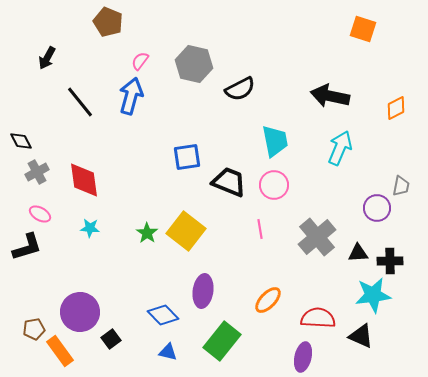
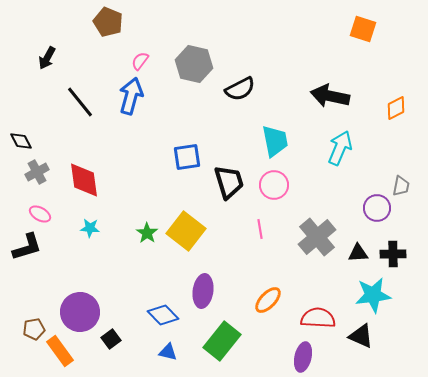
black trapezoid at (229, 182): rotated 51 degrees clockwise
black cross at (390, 261): moved 3 px right, 7 px up
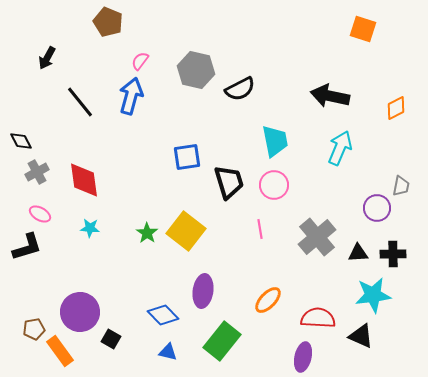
gray hexagon at (194, 64): moved 2 px right, 6 px down
black square at (111, 339): rotated 24 degrees counterclockwise
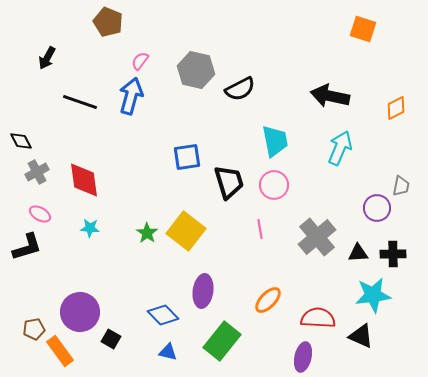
black line at (80, 102): rotated 32 degrees counterclockwise
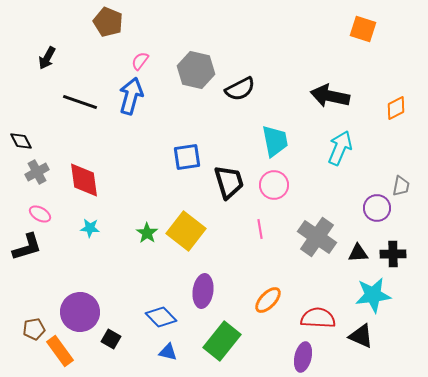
gray cross at (317, 237): rotated 15 degrees counterclockwise
blue diamond at (163, 315): moved 2 px left, 2 px down
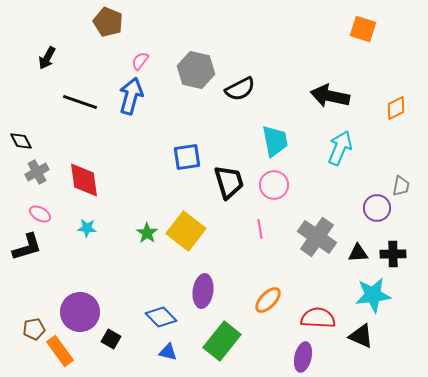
cyan star at (90, 228): moved 3 px left
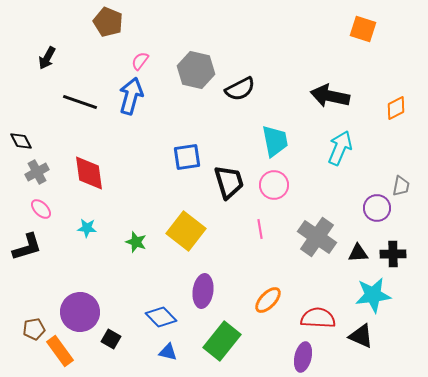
red diamond at (84, 180): moved 5 px right, 7 px up
pink ellipse at (40, 214): moved 1 px right, 5 px up; rotated 15 degrees clockwise
green star at (147, 233): moved 11 px left, 9 px down; rotated 15 degrees counterclockwise
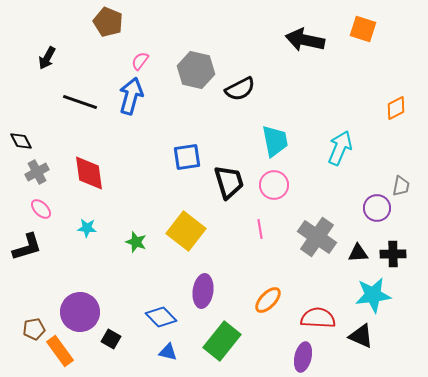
black arrow at (330, 96): moved 25 px left, 56 px up
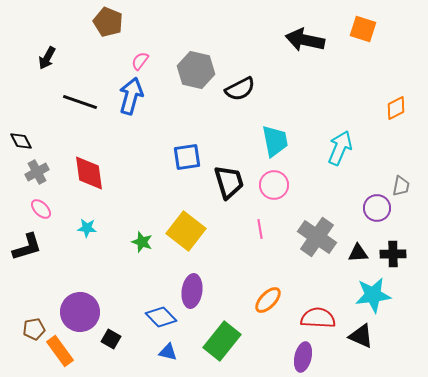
green star at (136, 242): moved 6 px right
purple ellipse at (203, 291): moved 11 px left
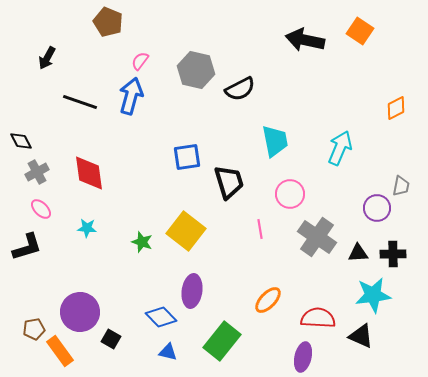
orange square at (363, 29): moved 3 px left, 2 px down; rotated 16 degrees clockwise
pink circle at (274, 185): moved 16 px right, 9 px down
